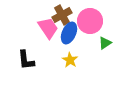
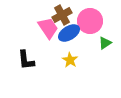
blue ellipse: rotated 35 degrees clockwise
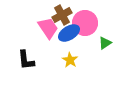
pink circle: moved 5 px left, 2 px down
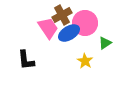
yellow star: moved 15 px right, 1 px down
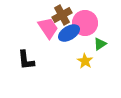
green triangle: moved 5 px left, 1 px down
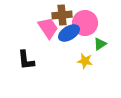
brown cross: rotated 24 degrees clockwise
yellow star: rotated 21 degrees counterclockwise
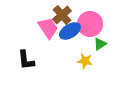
brown cross: rotated 36 degrees counterclockwise
pink circle: moved 5 px right, 1 px down
blue ellipse: moved 1 px right, 2 px up
